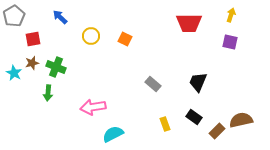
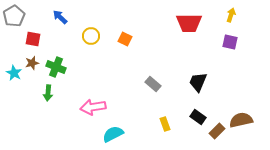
red square: rotated 21 degrees clockwise
black rectangle: moved 4 px right
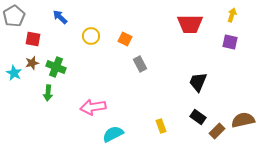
yellow arrow: moved 1 px right
red trapezoid: moved 1 px right, 1 px down
gray rectangle: moved 13 px left, 20 px up; rotated 21 degrees clockwise
brown semicircle: moved 2 px right
yellow rectangle: moved 4 px left, 2 px down
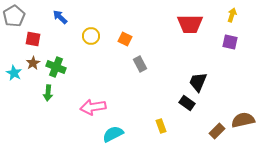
brown star: moved 1 px right; rotated 16 degrees counterclockwise
black rectangle: moved 11 px left, 14 px up
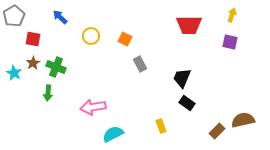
red trapezoid: moved 1 px left, 1 px down
black trapezoid: moved 16 px left, 4 px up
